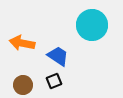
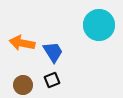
cyan circle: moved 7 px right
blue trapezoid: moved 5 px left, 4 px up; rotated 25 degrees clockwise
black square: moved 2 px left, 1 px up
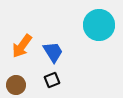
orange arrow: moved 3 px down; rotated 65 degrees counterclockwise
brown circle: moved 7 px left
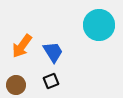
black square: moved 1 px left, 1 px down
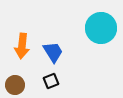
cyan circle: moved 2 px right, 3 px down
orange arrow: rotated 30 degrees counterclockwise
brown circle: moved 1 px left
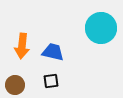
blue trapezoid: rotated 45 degrees counterclockwise
black square: rotated 14 degrees clockwise
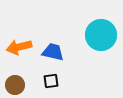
cyan circle: moved 7 px down
orange arrow: moved 3 px left, 1 px down; rotated 70 degrees clockwise
